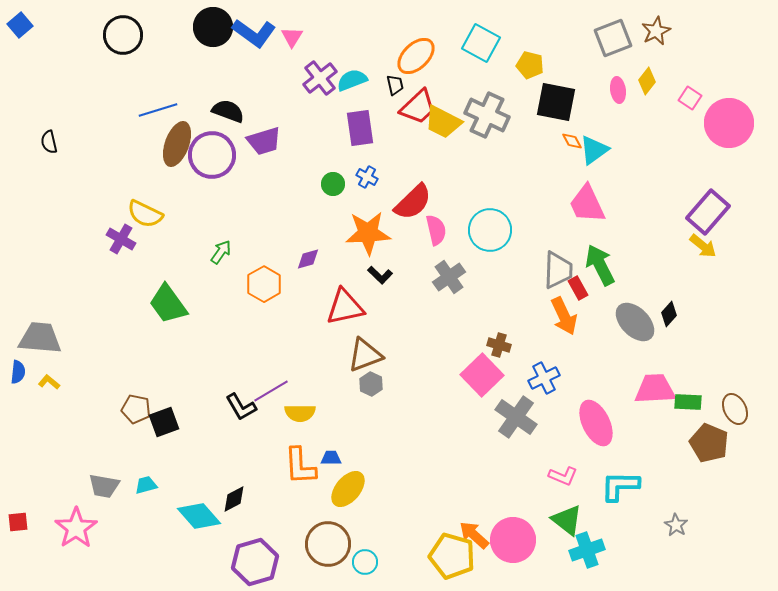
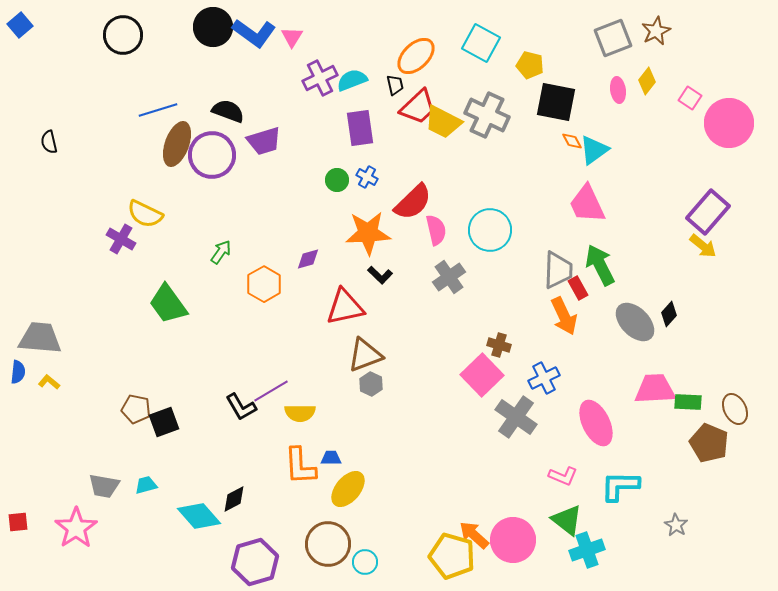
purple cross at (320, 78): rotated 12 degrees clockwise
green circle at (333, 184): moved 4 px right, 4 px up
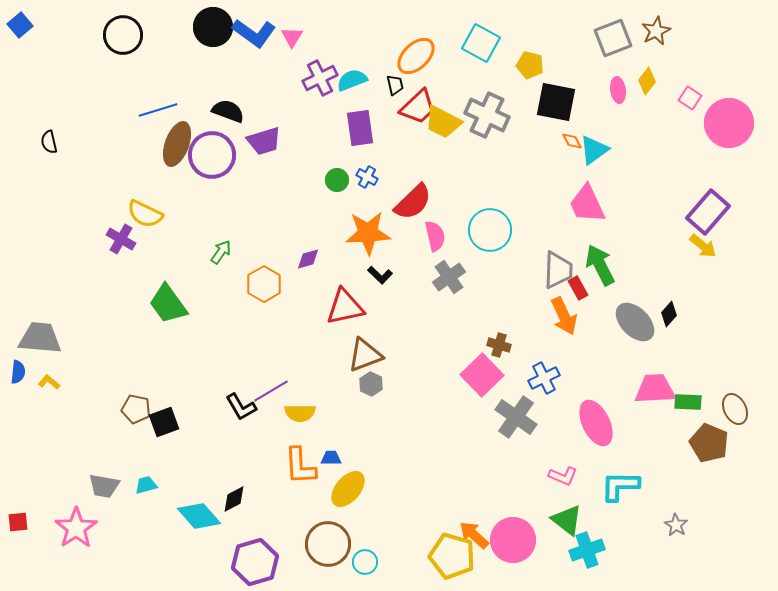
pink semicircle at (436, 230): moved 1 px left, 6 px down
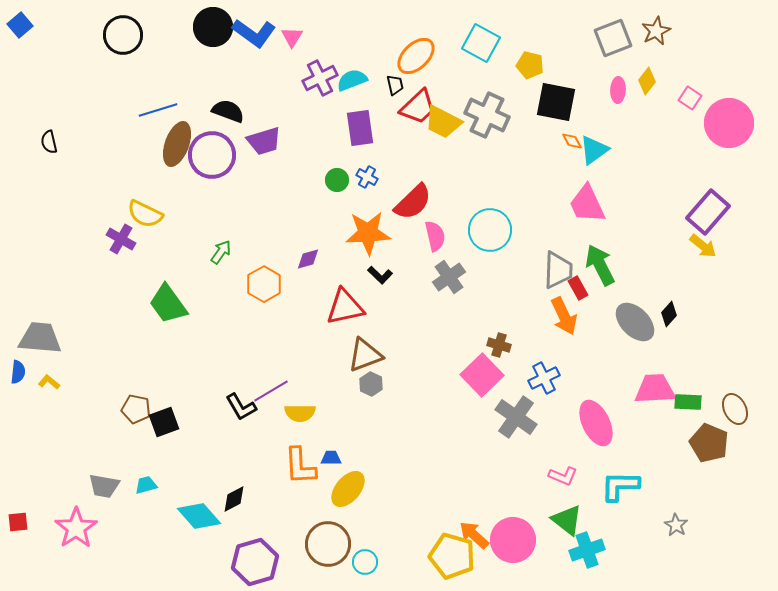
pink ellipse at (618, 90): rotated 10 degrees clockwise
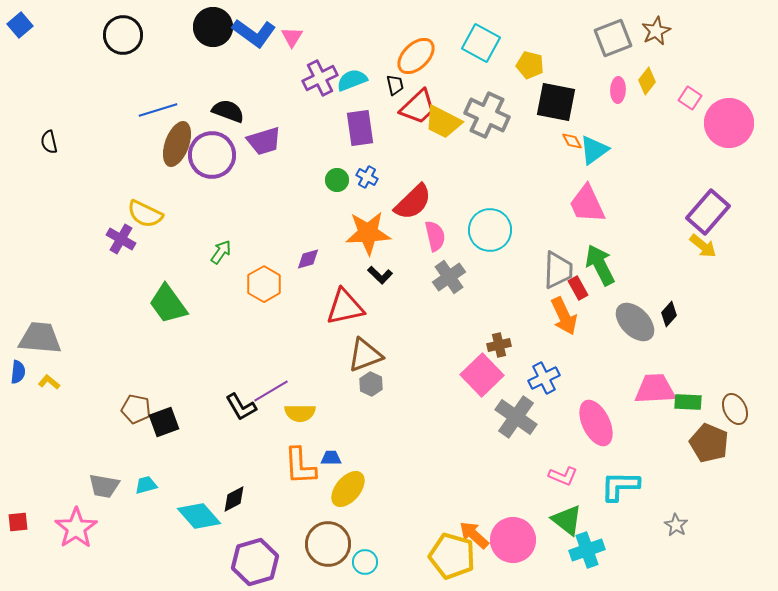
brown cross at (499, 345): rotated 30 degrees counterclockwise
